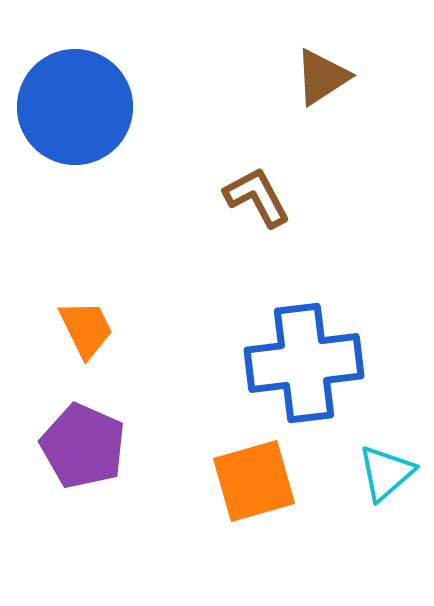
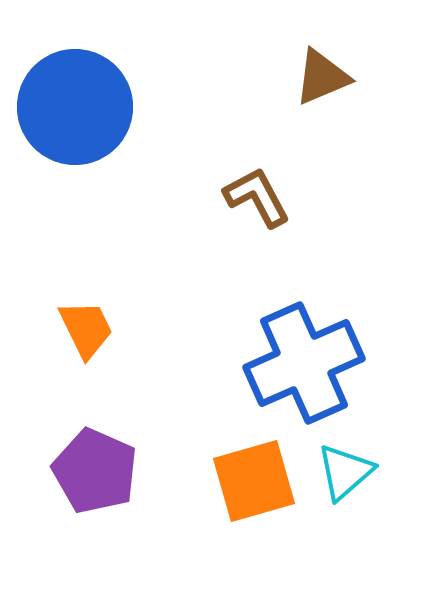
brown triangle: rotated 10 degrees clockwise
blue cross: rotated 17 degrees counterclockwise
purple pentagon: moved 12 px right, 25 px down
cyan triangle: moved 41 px left, 1 px up
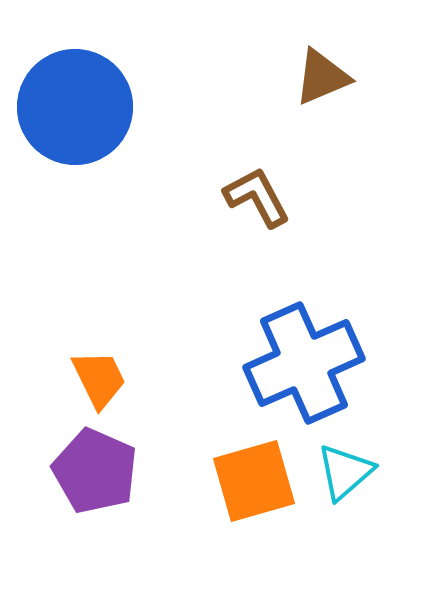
orange trapezoid: moved 13 px right, 50 px down
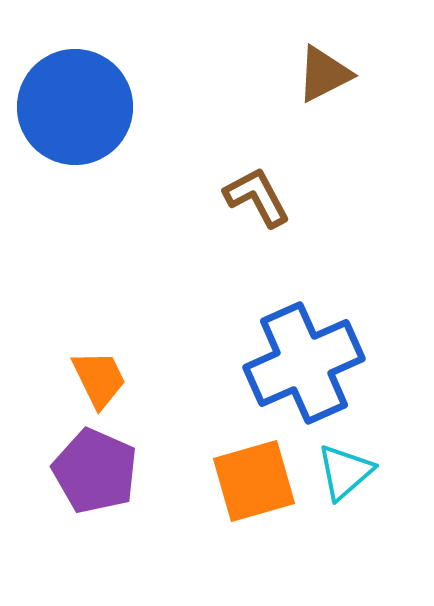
brown triangle: moved 2 px right, 3 px up; rotated 4 degrees counterclockwise
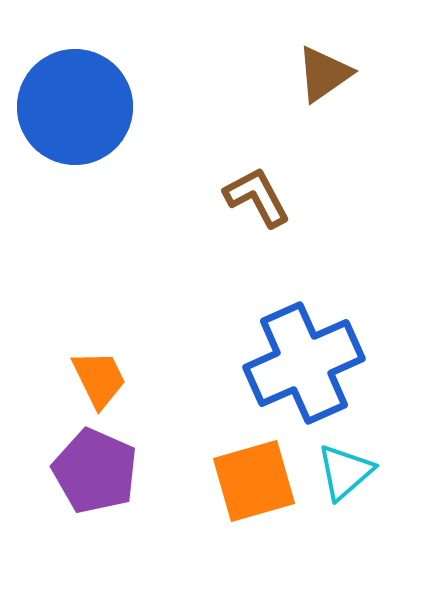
brown triangle: rotated 8 degrees counterclockwise
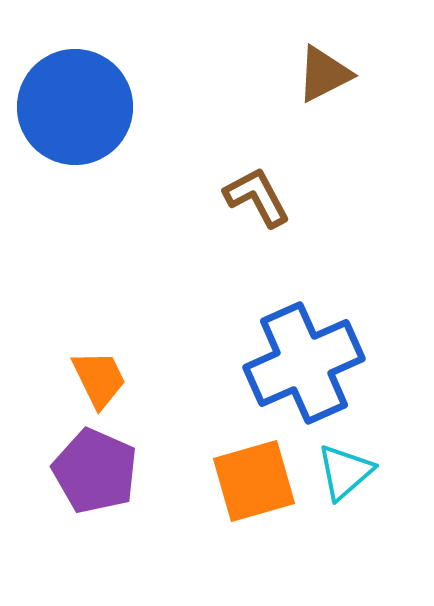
brown triangle: rotated 8 degrees clockwise
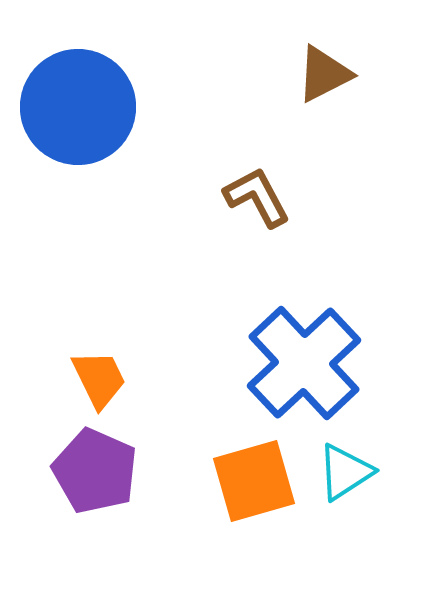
blue circle: moved 3 px right
blue cross: rotated 19 degrees counterclockwise
cyan triangle: rotated 8 degrees clockwise
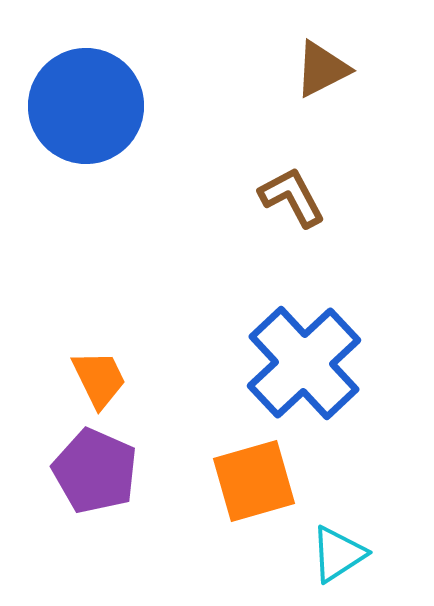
brown triangle: moved 2 px left, 5 px up
blue circle: moved 8 px right, 1 px up
brown L-shape: moved 35 px right
cyan triangle: moved 7 px left, 82 px down
